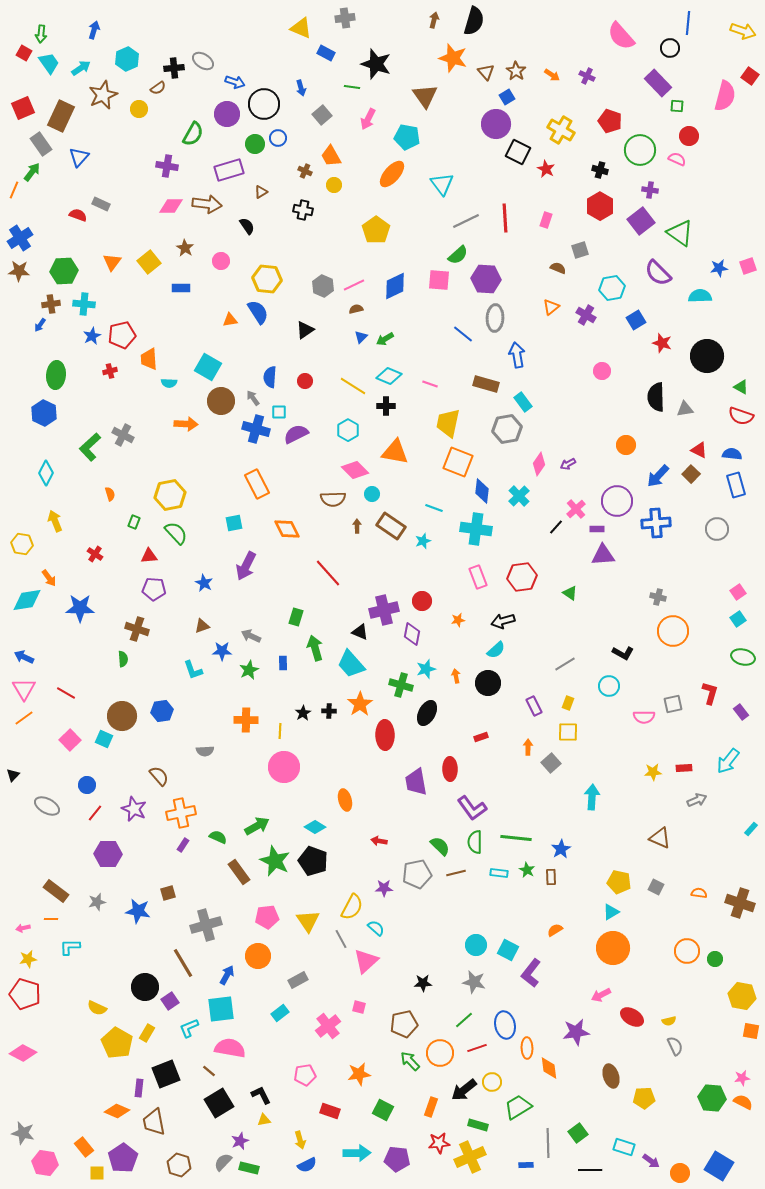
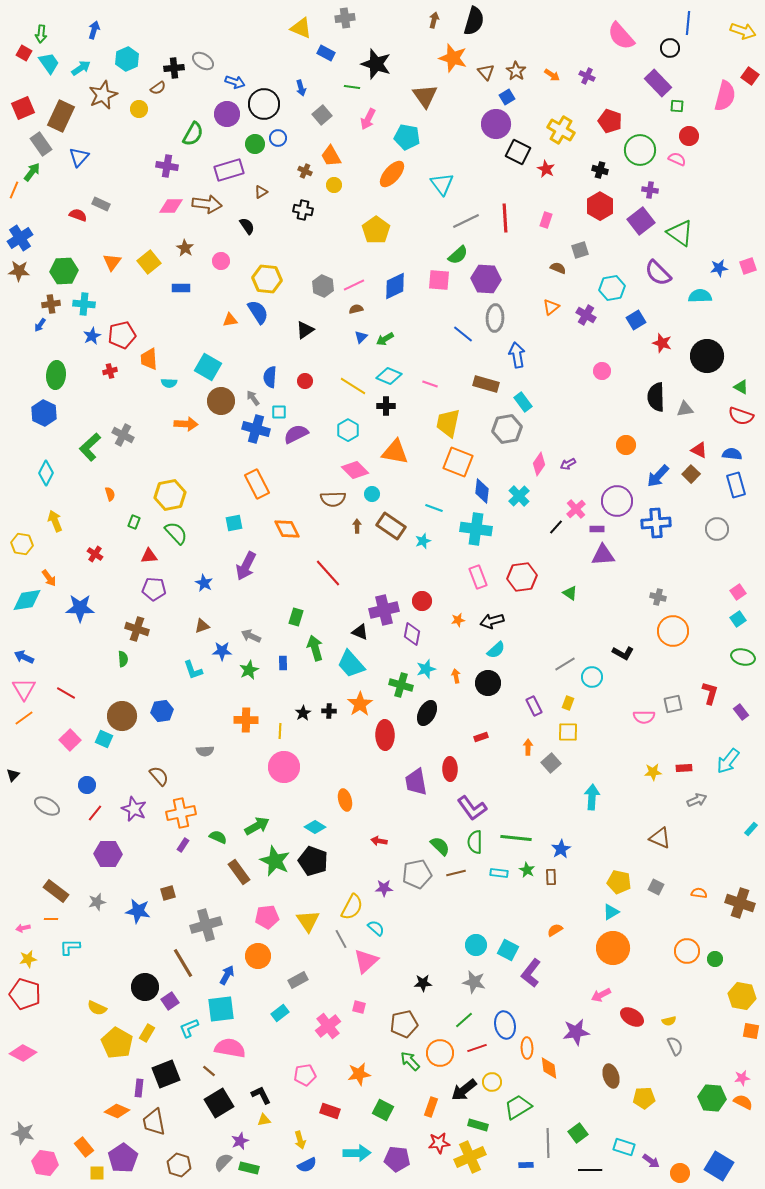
black arrow at (503, 621): moved 11 px left
cyan circle at (609, 686): moved 17 px left, 9 px up
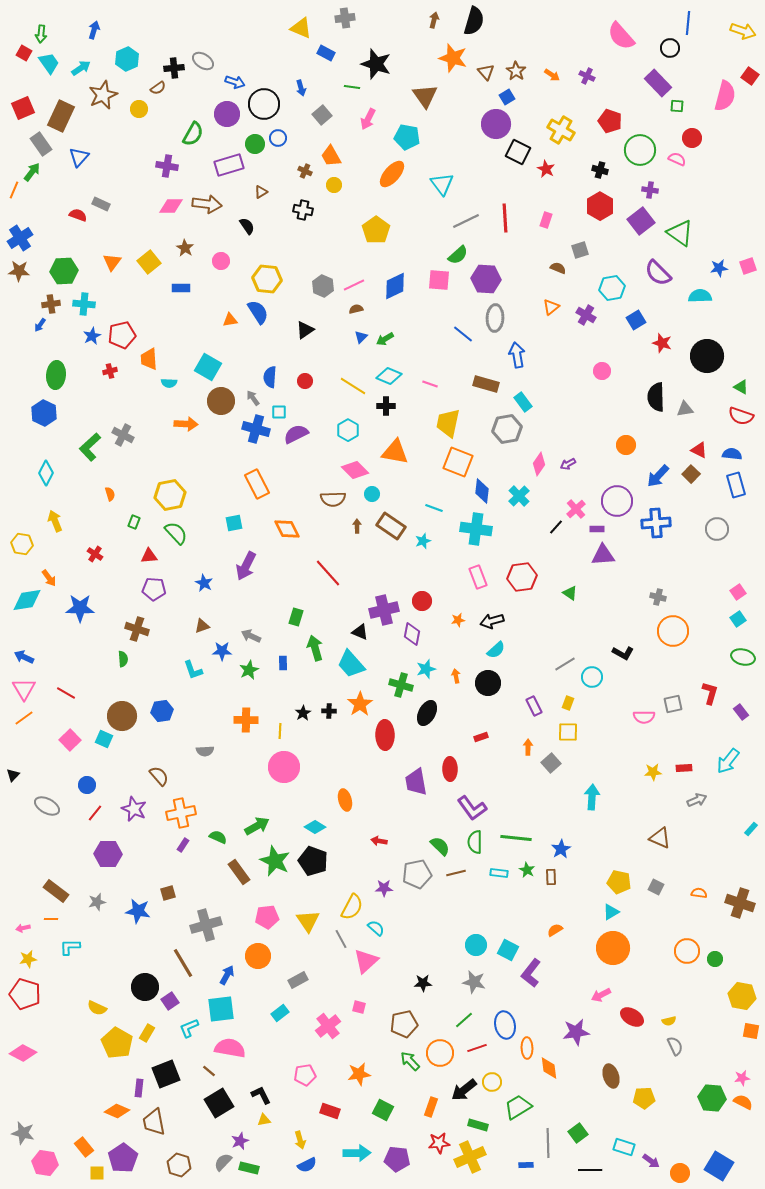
red circle at (689, 136): moved 3 px right, 2 px down
purple rectangle at (229, 170): moved 5 px up
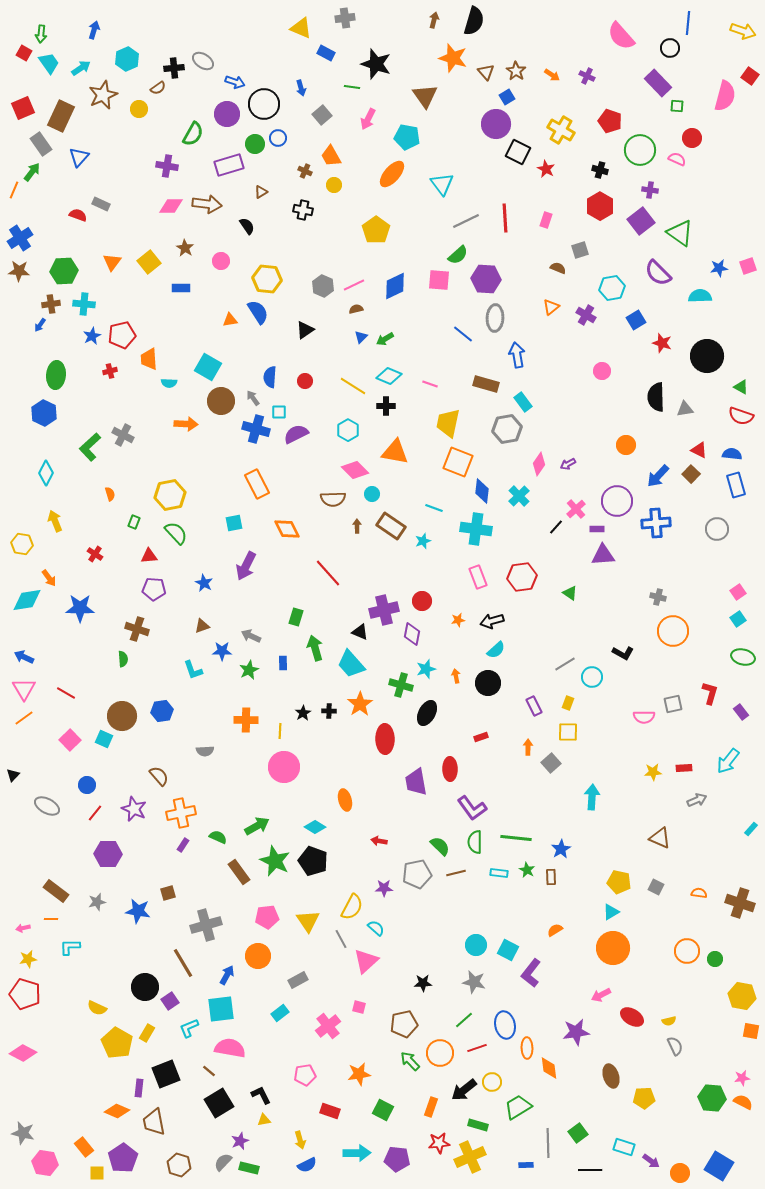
red ellipse at (385, 735): moved 4 px down
